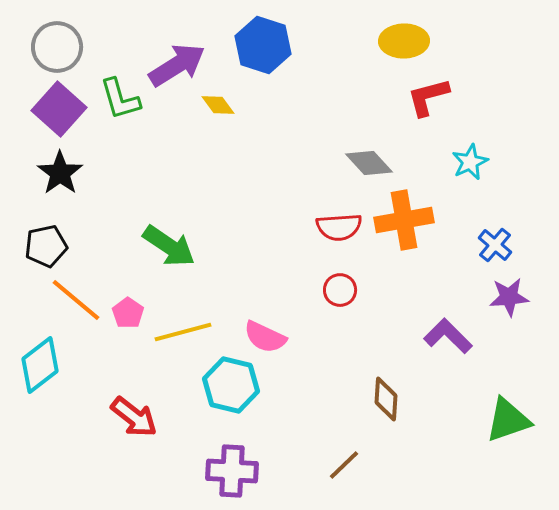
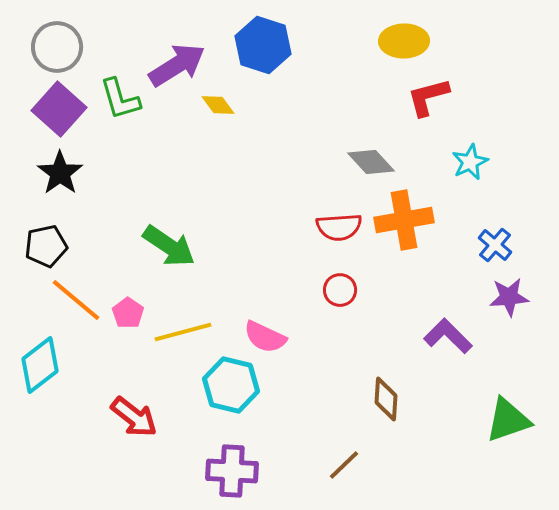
gray diamond: moved 2 px right, 1 px up
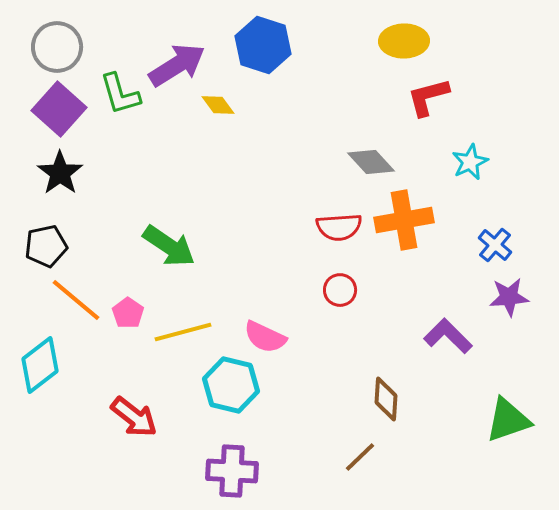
green L-shape: moved 5 px up
brown line: moved 16 px right, 8 px up
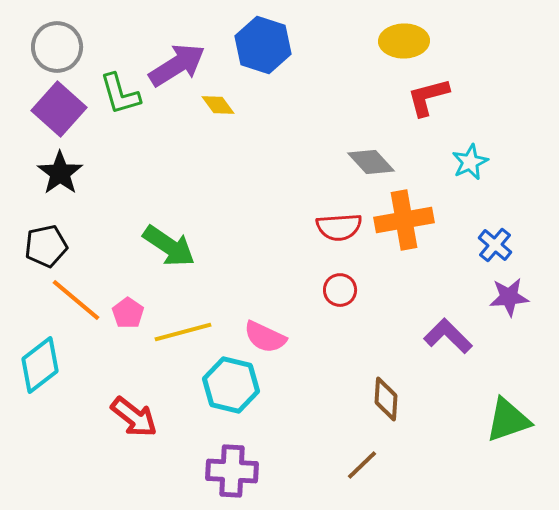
brown line: moved 2 px right, 8 px down
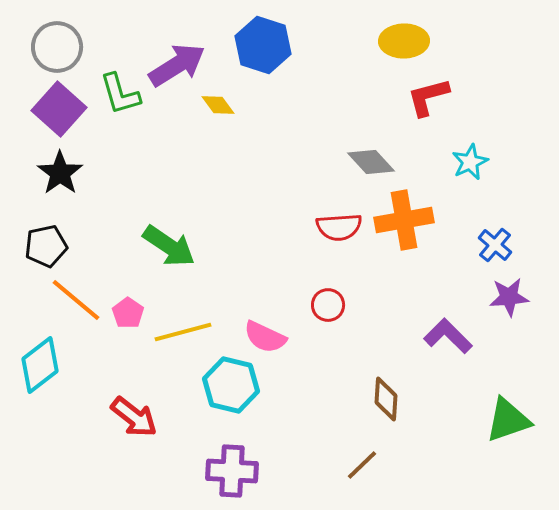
red circle: moved 12 px left, 15 px down
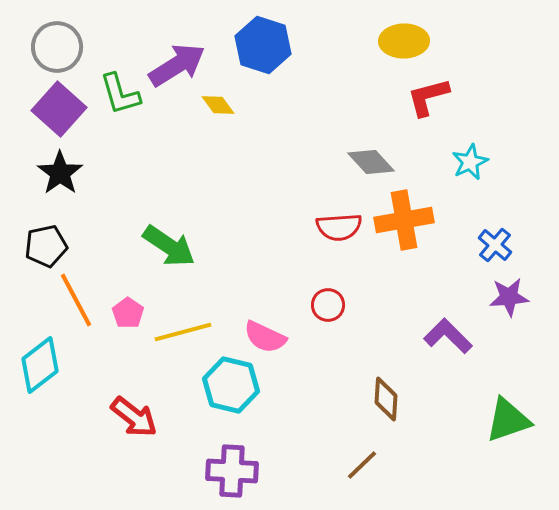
orange line: rotated 22 degrees clockwise
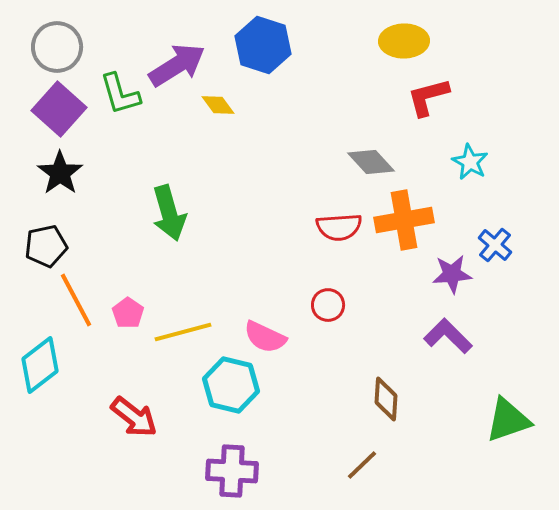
cyan star: rotated 18 degrees counterclockwise
green arrow: moved 33 px up; rotated 40 degrees clockwise
purple star: moved 57 px left, 23 px up
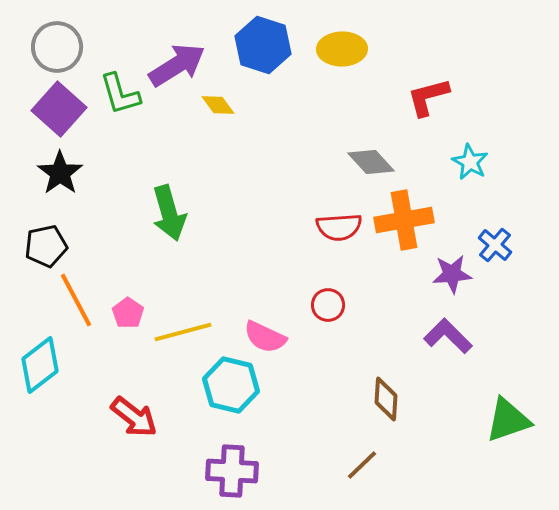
yellow ellipse: moved 62 px left, 8 px down
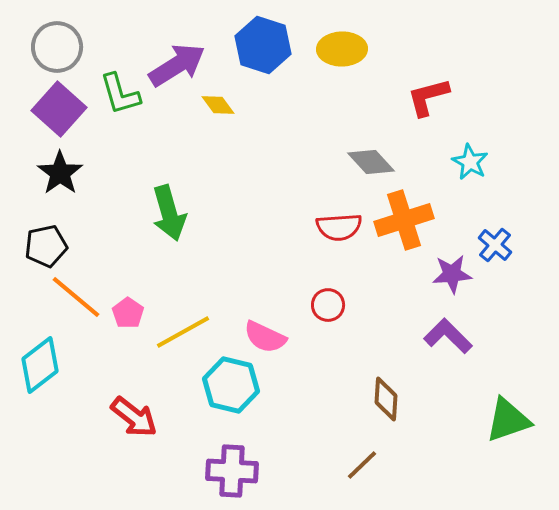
orange cross: rotated 8 degrees counterclockwise
orange line: moved 3 px up; rotated 22 degrees counterclockwise
yellow line: rotated 14 degrees counterclockwise
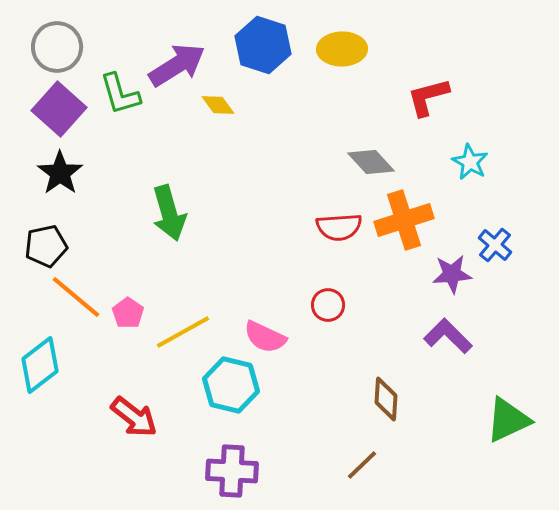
green triangle: rotated 6 degrees counterclockwise
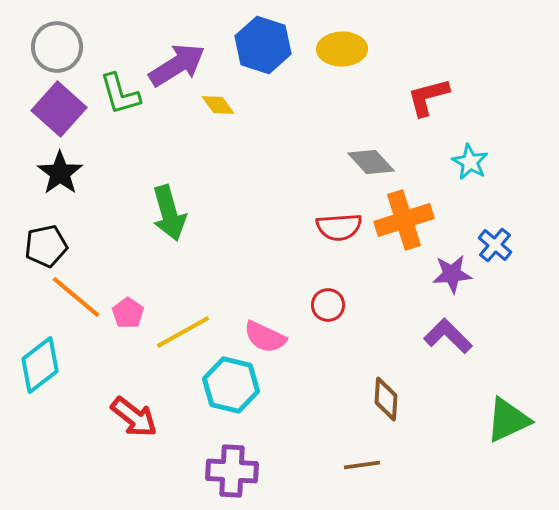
brown line: rotated 36 degrees clockwise
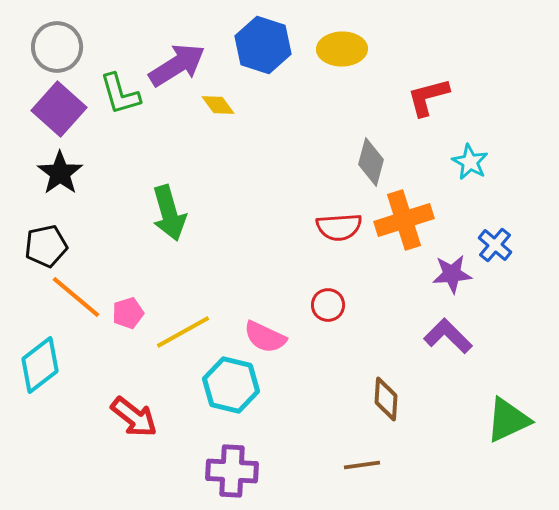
gray diamond: rotated 57 degrees clockwise
pink pentagon: rotated 20 degrees clockwise
